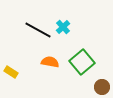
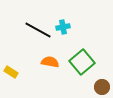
cyan cross: rotated 32 degrees clockwise
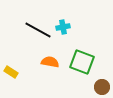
green square: rotated 30 degrees counterclockwise
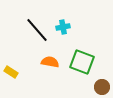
black line: moved 1 px left; rotated 20 degrees clockwise
